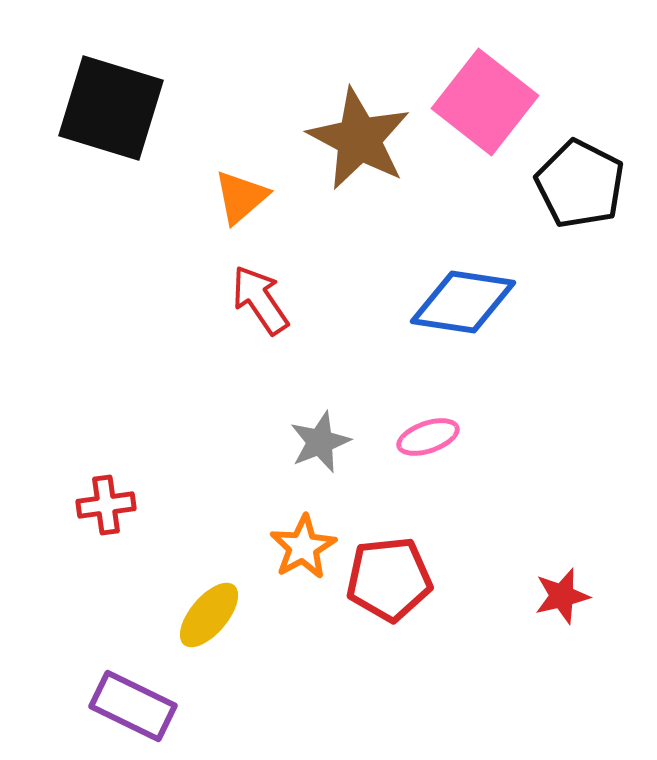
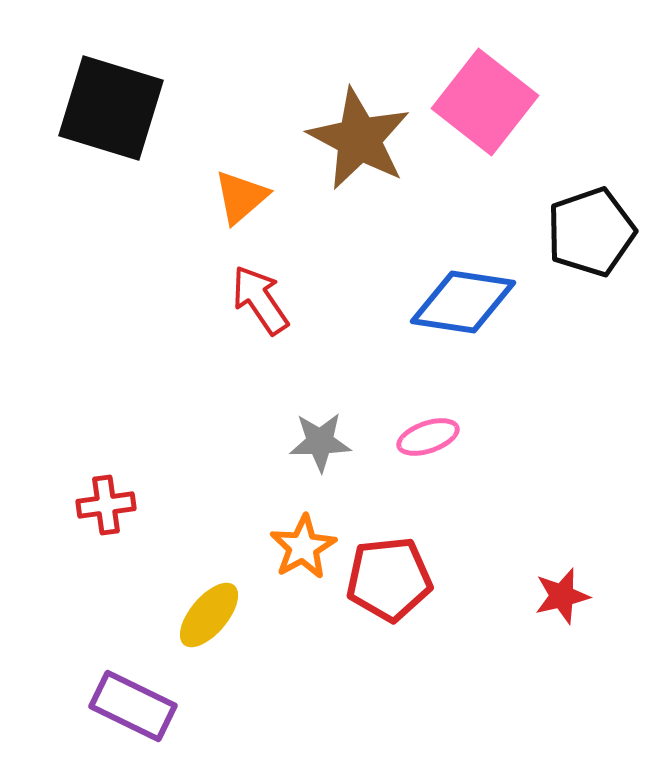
black pentagon: moved 11 px right, 48 px down; rotated 26 degrees clockwise
gray star: rotated 20 degrees clockwise
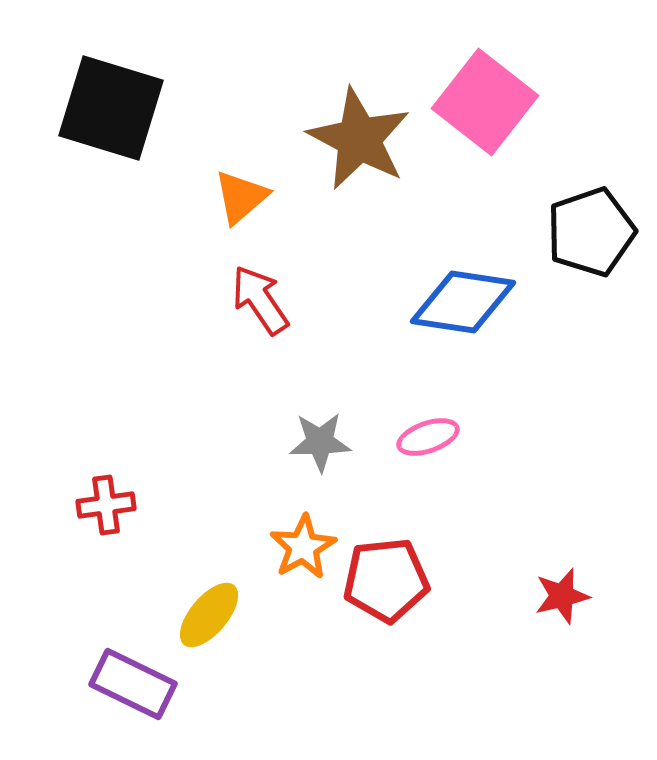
red pentagon: moved 3 px left, 1 px down
purple rectangle: moved 22 px up
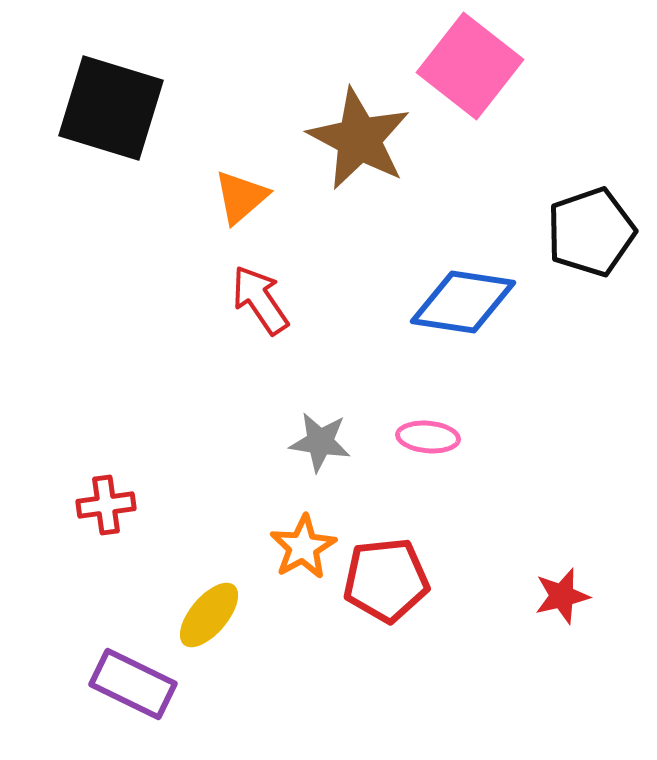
pink square: moved 15 px left, 36 px up
pink ellipse: rotated 24 degrees clockwise
gray star: rotated 10 degrees clockwise
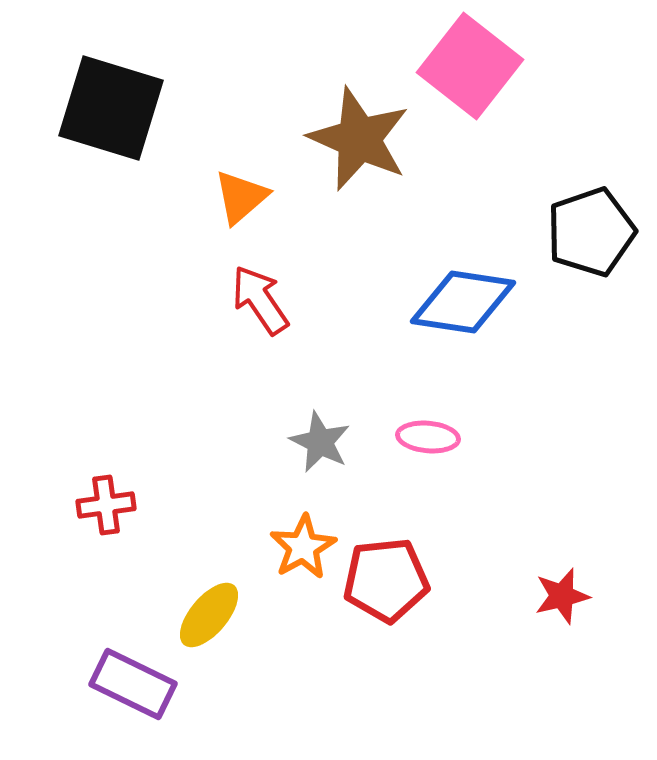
brown star: rotated 4 degrees counterclockwise
gray star: rotated 18 degrees clockwise
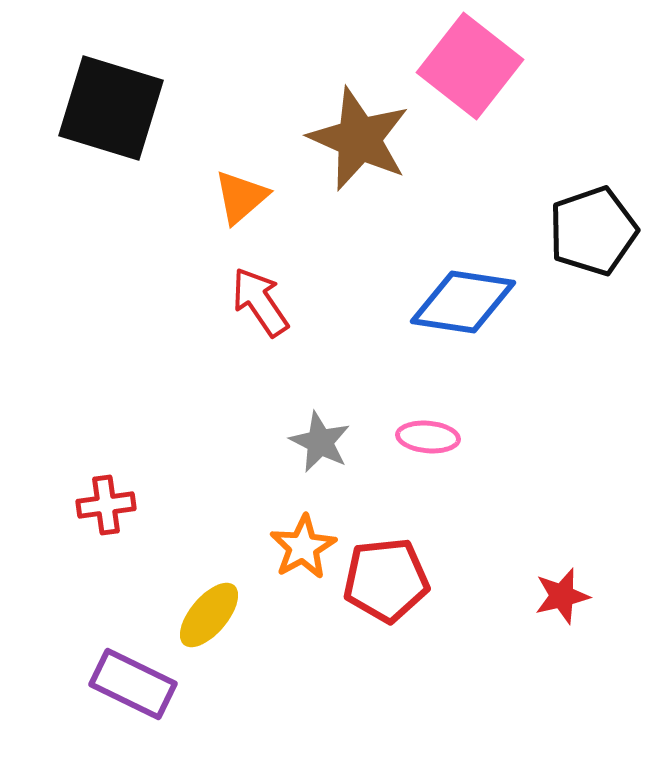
black pentagon: moved 2 px right, 1 px up
red arrow: moved 2 px down
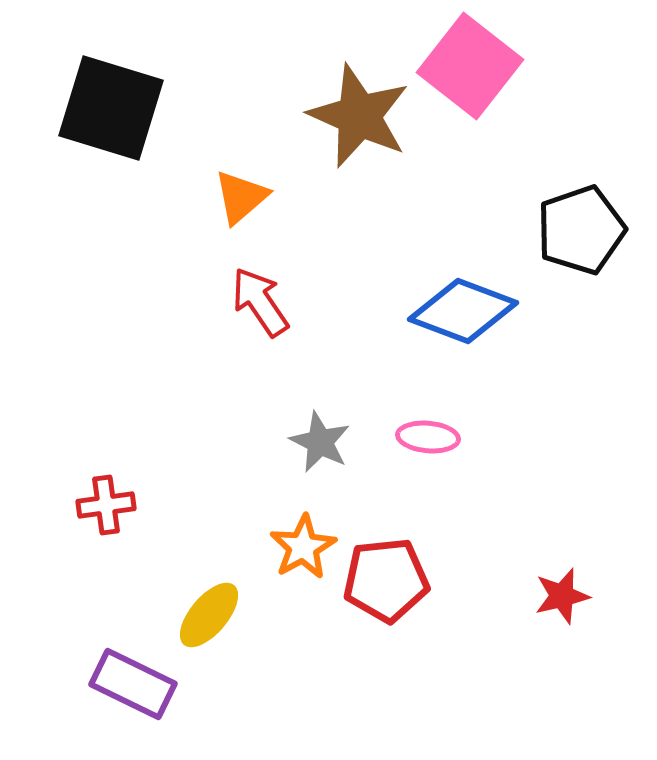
brown star: moved 23 px up
black pentagon: moved 12 px left, 1 px up
blue diamond: moved 9 px down; rotated 12 degrees clockwise
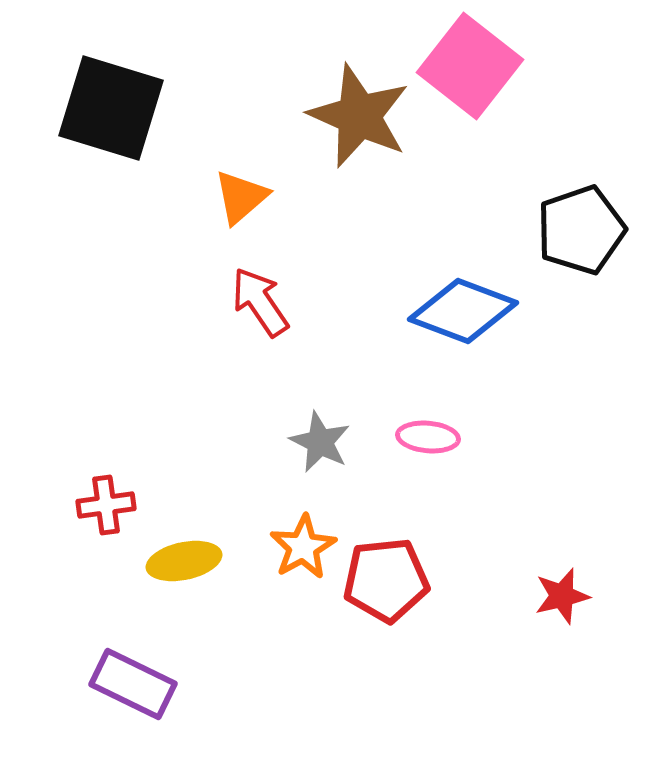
yellow ellipse: moved 25 px left, 54 px up; rotated 38 degrees clockwise
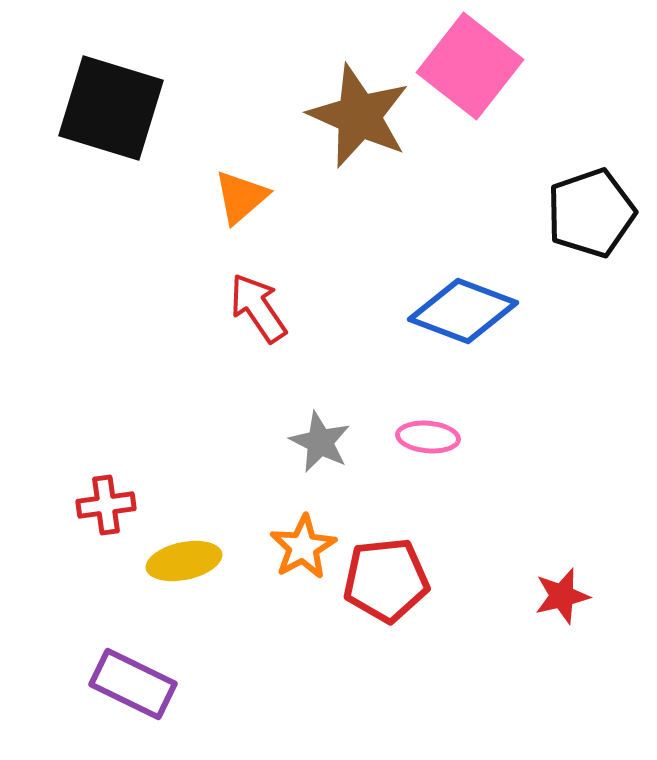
black pentagon: moved 10 px right, 17 px up
red arrow: moved 2 px left, 6 px down
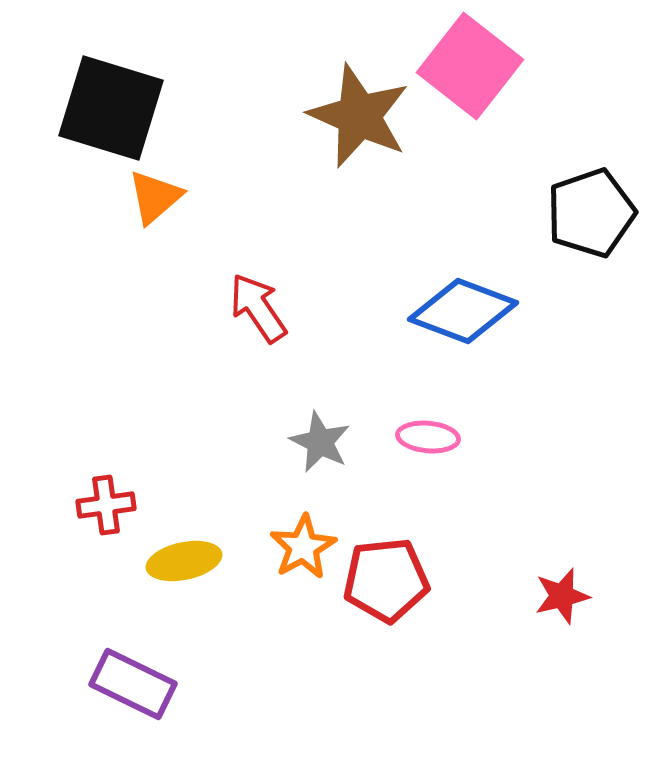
orange triangle: moved 86 px left
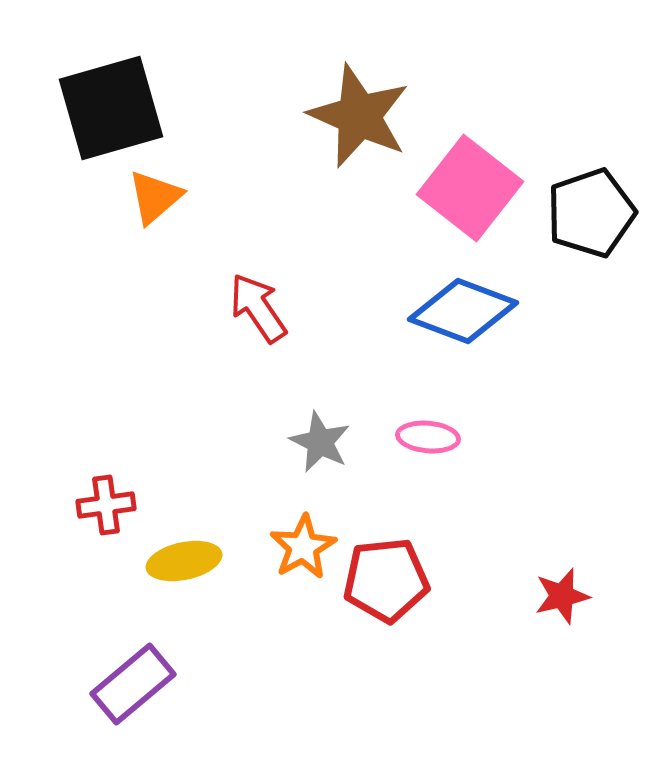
pink square: moved 122 px down
black square: rotated 33 degrees counterclockwise
purple rectangle: rotated 66 degrees counterclockwise
